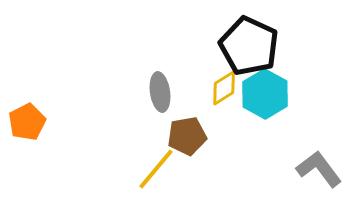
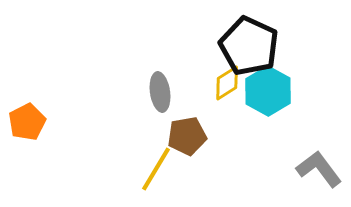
yellow diamond: moved 3 px right, 5 px up
cyan hexagon: moved 3 px right, 3 px up
yellow line: rotated 9 degrees counterclockwise
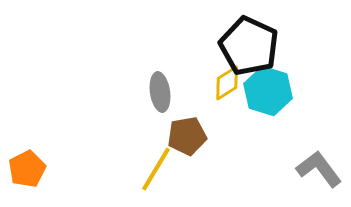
cyan hexagon: rotated 12 degrees counterclockwise
orange pentagon: moved 47 px down
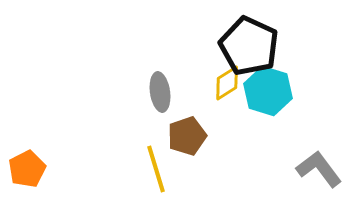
brown pentagon: rotated 9 degrees counterclockwise
yellow line: rotated 48 degrees counterclockwise
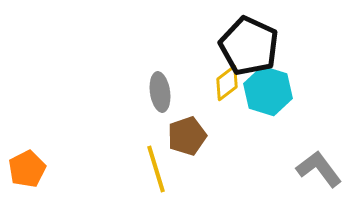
yellow diamond: rotated 6 degrees counterclockwise
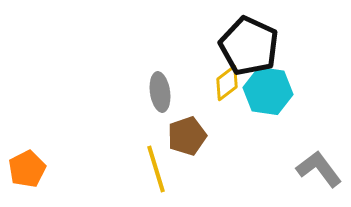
cyan hexagon: rotated 9 degrees counterclockwise
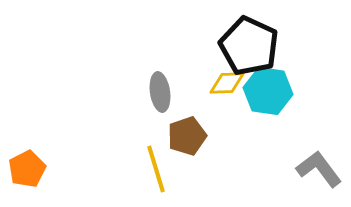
yellow diamond: rotated 36 degrees clockwise
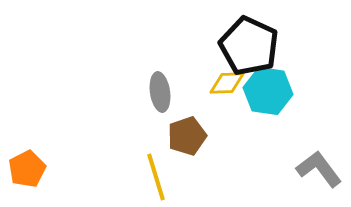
yellow line: moved 8 px down
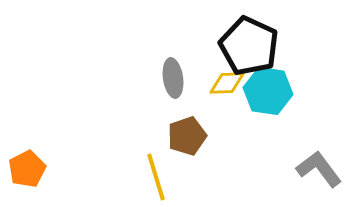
gray ellipse: moved 13 px right, 14 px up
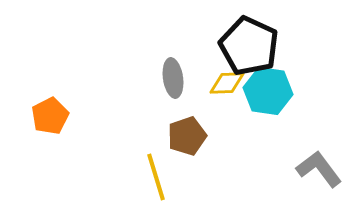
orange pentagon: moved 23 px right, 53 px up
